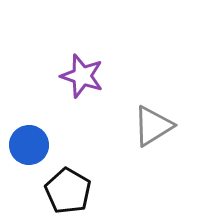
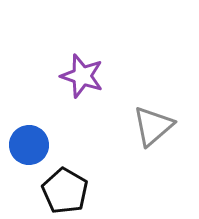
gray triangle: rotated 9 degrees counterclockwise
black pentagon: moved 3 px left
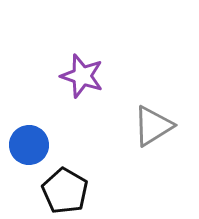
gray triangle: rotated 9 degrees clockwise
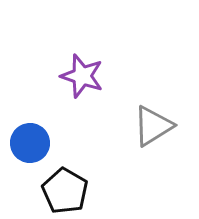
blue circle: moved 1 px right, 2 px up
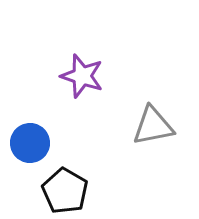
gray triangle: rotated 21 degrees clockwise
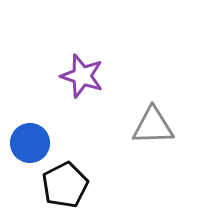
gray triangle: rotated 9 degrees clockwise
black pentagon: moved 6 px up; rotated 15 degrees clockwise
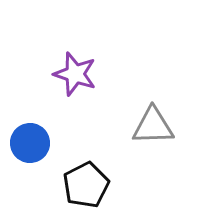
purple star: moved 7 px left, 2 px up
black pentagon: moved 21 px right
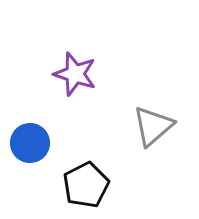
gray triangle: rotated 39 degrees counterclockwise
